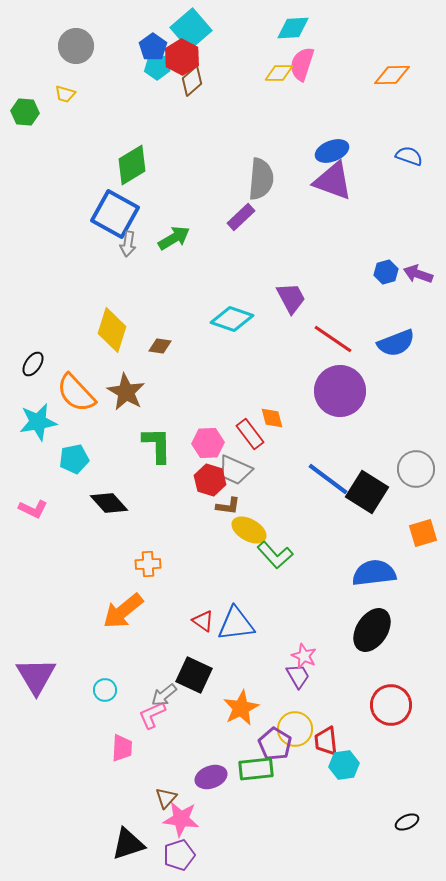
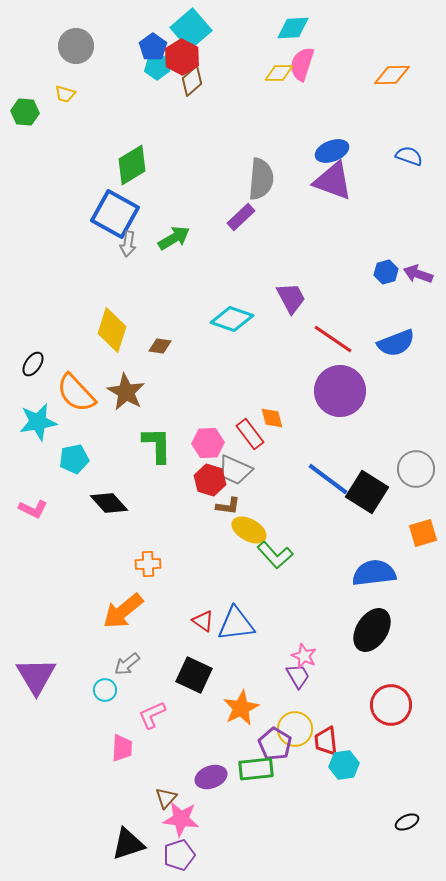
gray arrow at (164, 695): moved 37 px left, 31 px up
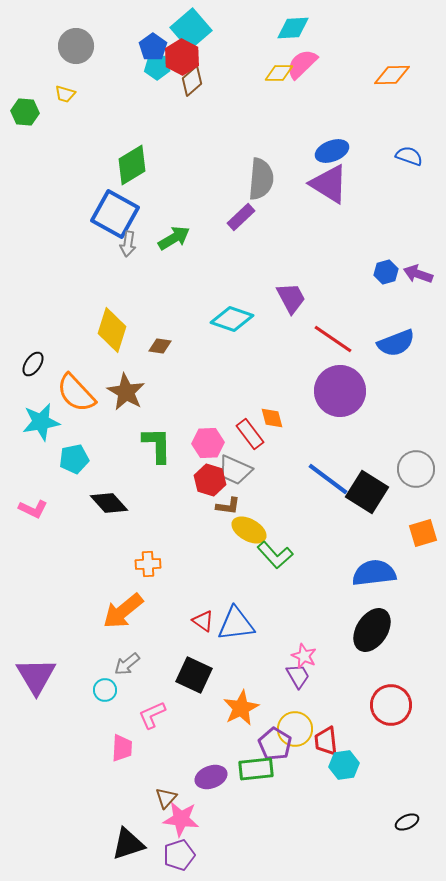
pink semicircle at (302, 64): rotated 28 degrees clockwise
purple triangle at (333, 181): moved 4 px left, 3 px down; rotated 12 degrees clockwise
cyan star at (38, 422): moved 3 px right
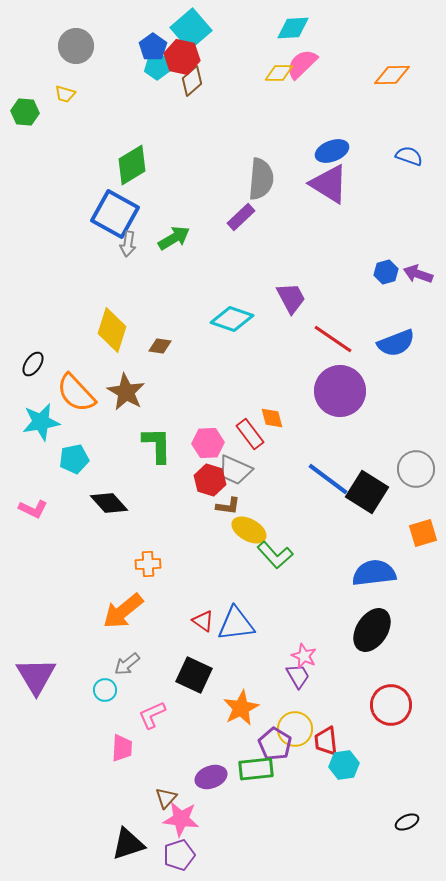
red hexagon at (182, 57): rotated 16 degrees counterclockwise
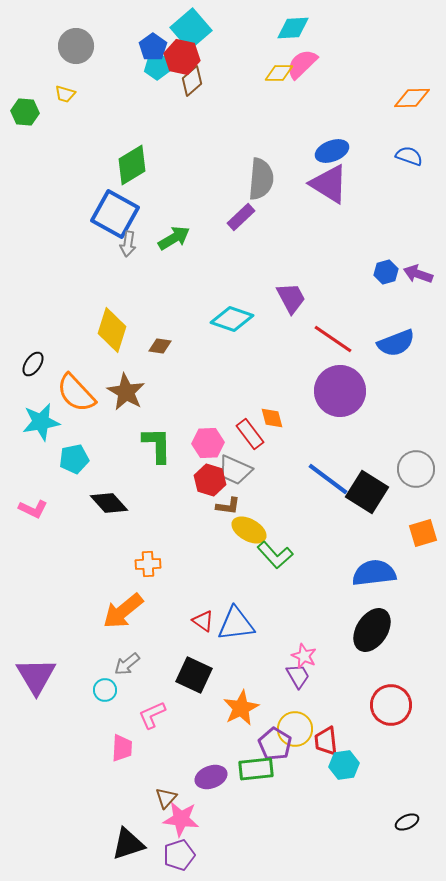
orange diamond at (392, 75): moved 20 px right, 23 px down
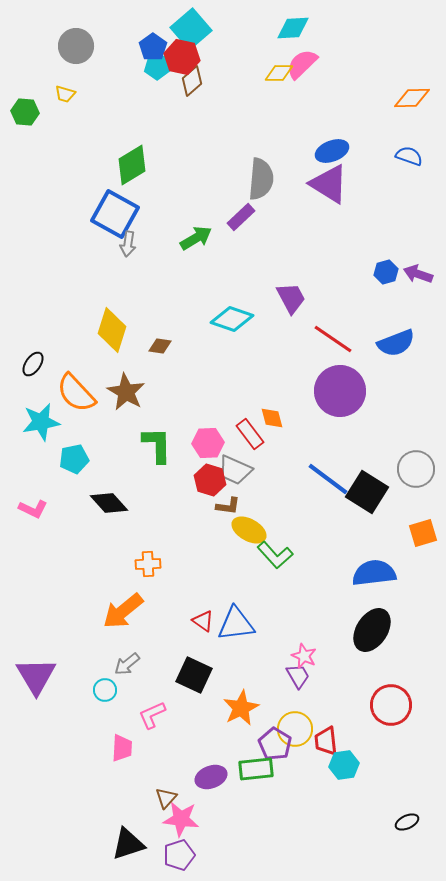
green arrow at (174, 238): moved 22 px right
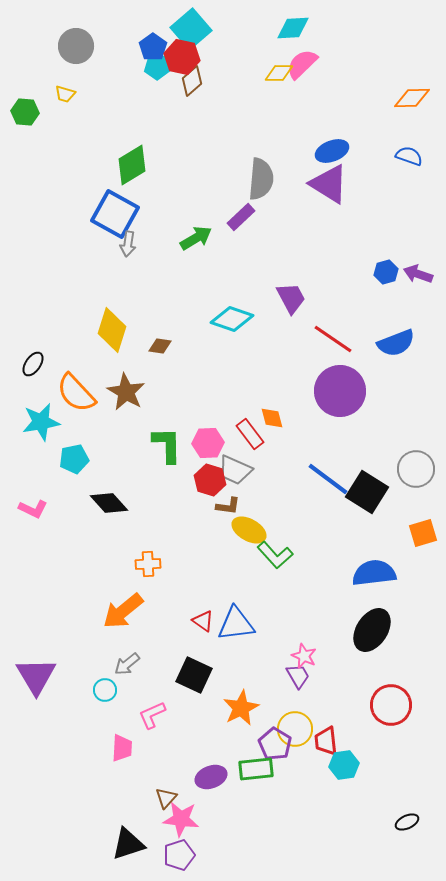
green L-shape at (157, 445): moved 10 px right
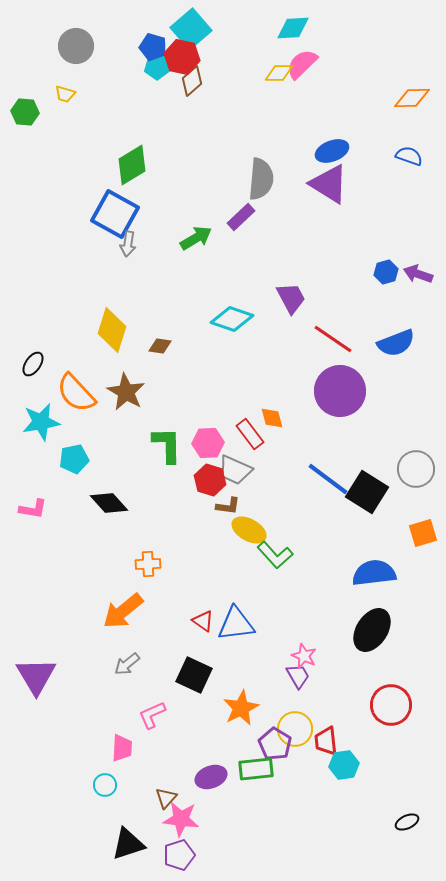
blue pentagon at (153, 47): rotated 20 degrees counterclockwise
pink L-shape at (33, 509): rotated 16 degrees counterclockwise
cyan circle at (105, 690): moved 95 px down
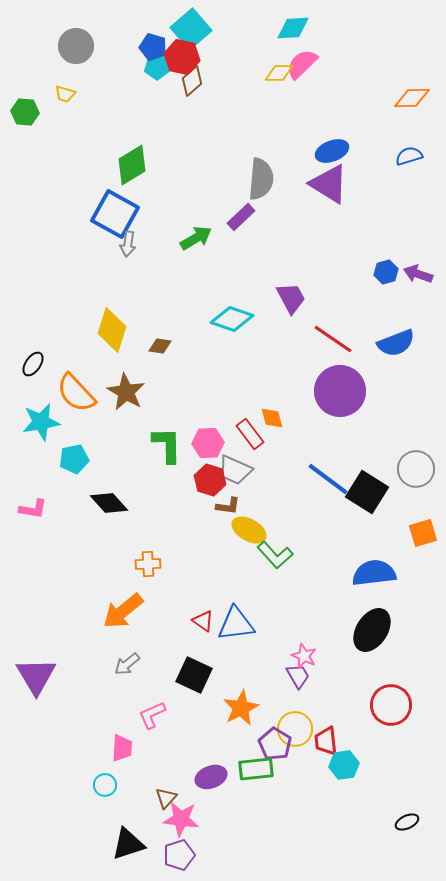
blue semicircle at (409, 156): rotated 36 degrees counterclockwise
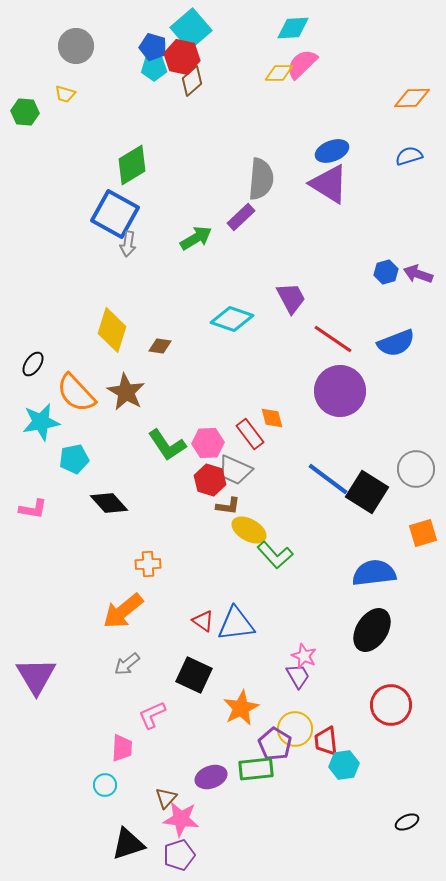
cyan pentagon at (157, 67): moved 3 px left, 1 px down
green L-shape at (167, 445): rotated 147 degrees clockwise
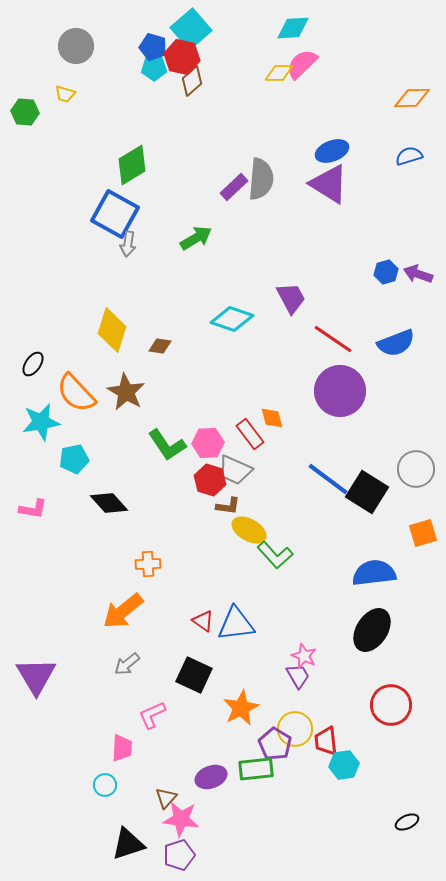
purple rectangle at (241, 217): moved 7 px left, 30 px up
